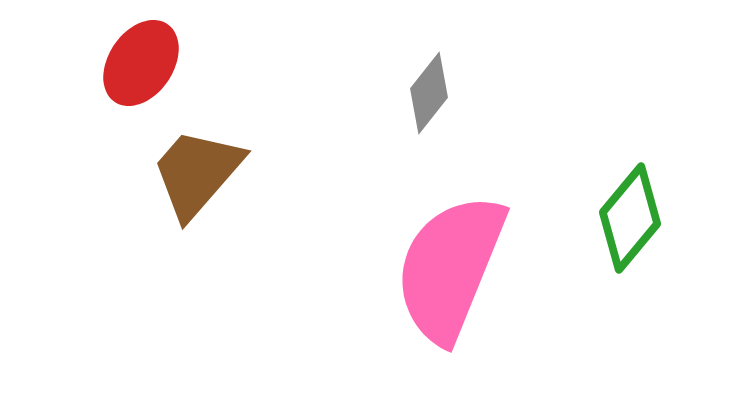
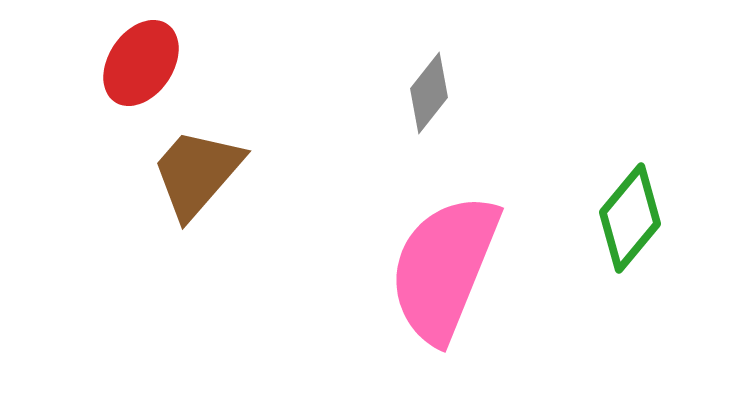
pink semicircle: moved 6 px left
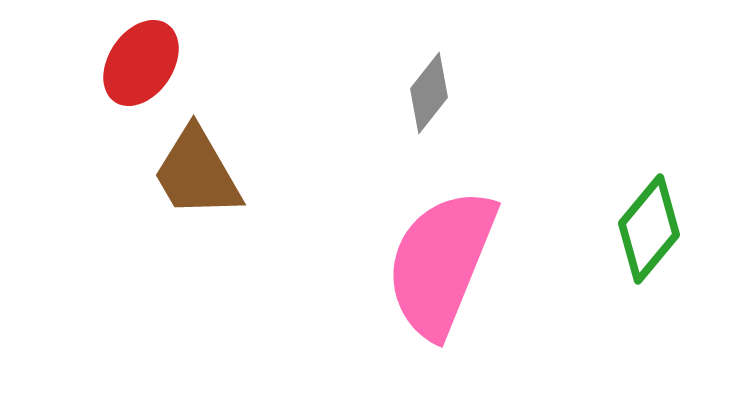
brown trapezoid: rotated 71 degrees counterclockwise
green diamond: moved 19 px right, 11 px down
pink semicircle: moved 3 px left, 5 px up
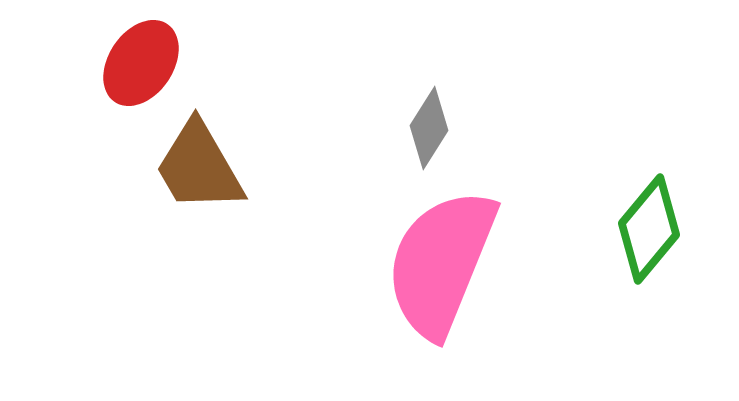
gray diamond: moved 35 px down; rotated 6 degrees counterclockwise
brown trapezoid: moved 2 px right, 6 px up
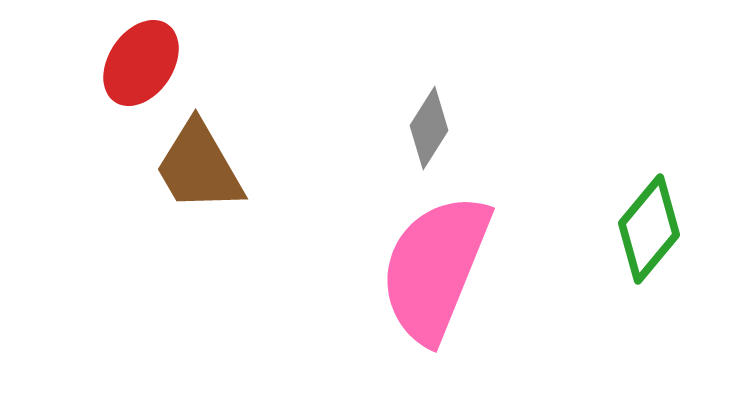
pink semicircle: moved 6 px left, 5 px down
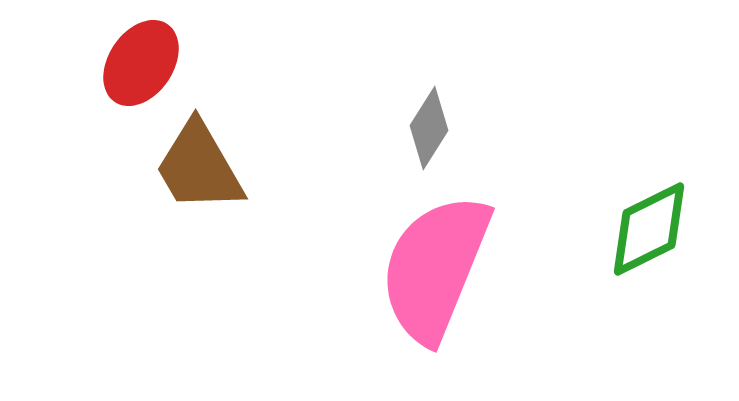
green diamond: rotated 24 degrees clockwise
